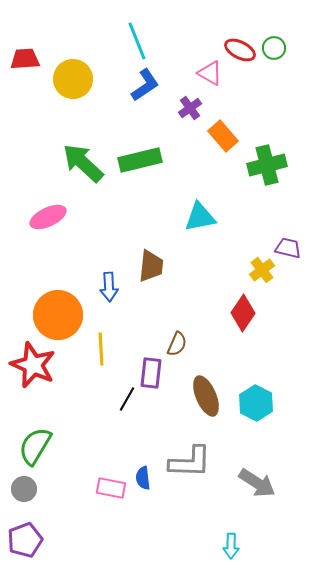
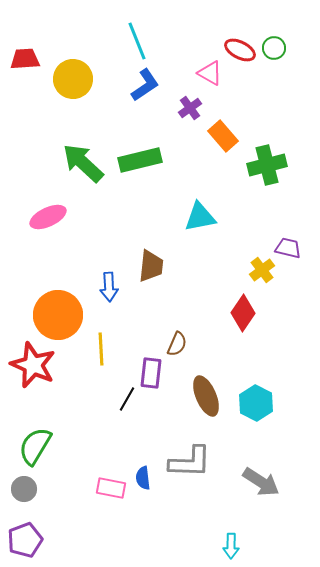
gray arrow: moved 4 px right, 1 px up
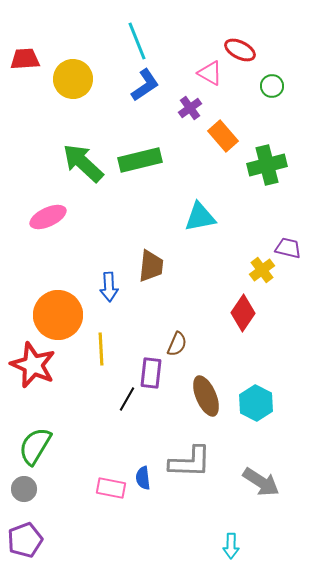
green circle: moved 2 px left, 38 px down
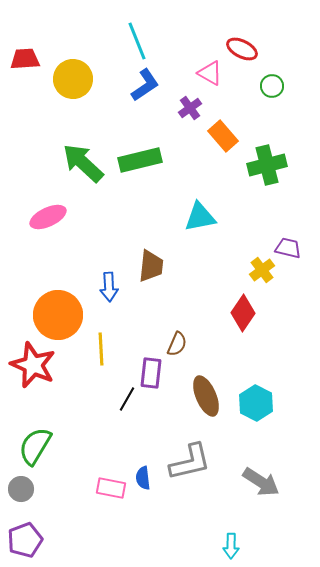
red ellipse: moved 2 px right, 1 px up
gray L-shape: rotated 15 degrees counterclockwise
gray circle: moved 3 px left
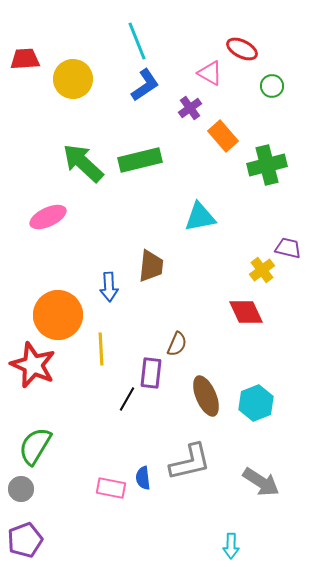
red diamond: moved 3 px right, 1 px up; rotated 60 degrees counterclockwise
cyan hexagon: rotated 12 degrees clockwise
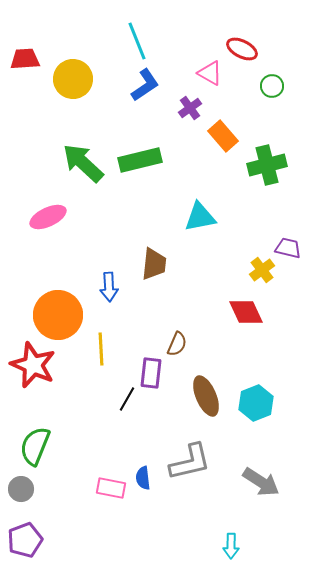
brown trapezoid: moved 3 px right, 2 px up
green semicircle: rotated 9 degrees counterclockwise
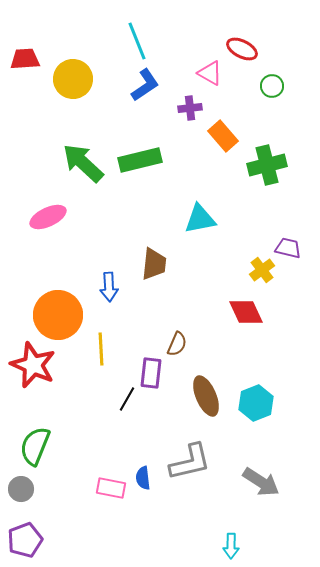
purple cross: rotated 30 degrees clockwise
cyan triangle: moved 2 px down
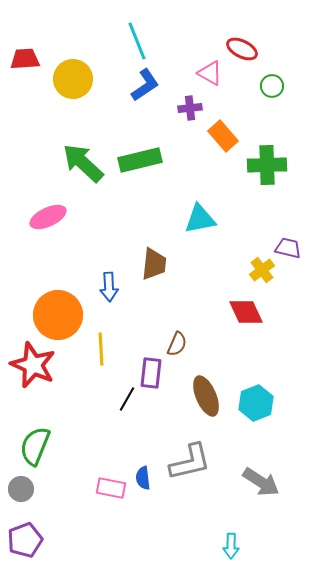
green cross: rotated 12 degrees clockwise
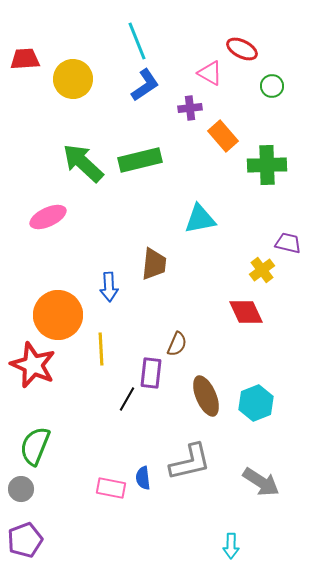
purple trapezoid: moved 5 px up
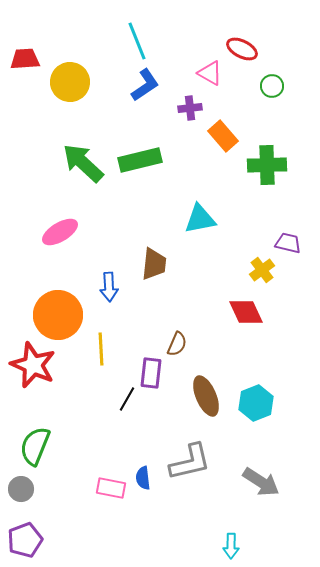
yellow circle: moved 3 px left, 3 px down
pink ellipse: moved 12 px right, 15 px down; rotated 6 degrees counterclockwise
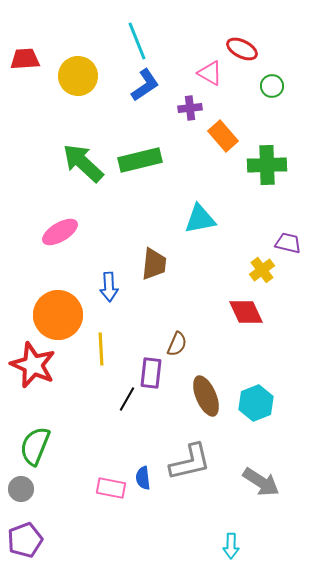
yellow circle: moved 8 px right, 6 px up
